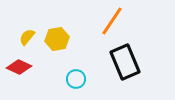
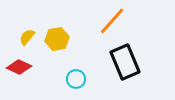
orange line: rotated 8 degrees clockwise
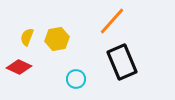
yellow semicircle: rotated 18 degrees counterclockwise
black rectangle: moved 3 px left
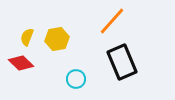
red diamond: moved 2 px right, 4 px up; rotated 20 degrees clockwise
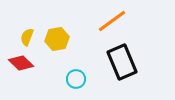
orange line: rotated 12 degrees clockwise
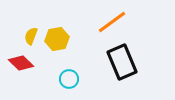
orange line: moved 1 px down
yellow semicircle: moved 4 px right, 1 px up
cyan circle: moved 7 px left
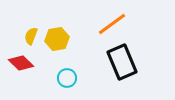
orange line: moved 2 px down
cyan circle: moved 2 px left, 1 px up
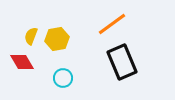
red diamond: moved 1 px right, 1 px up; rotated 15 degrees clockwise
cyan circle: moved 4 px left
